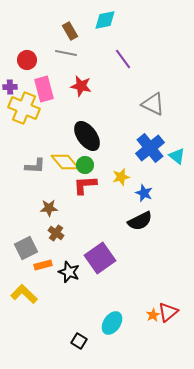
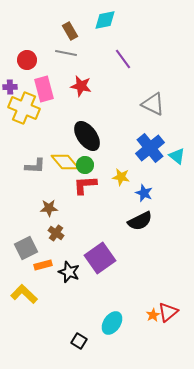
yellow star: rotated 24 degrees clockwise
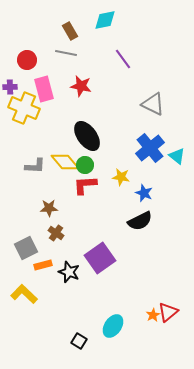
cyan ellipse: moved 1 px right, 3 px down
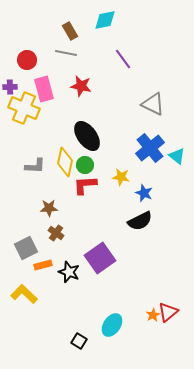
yellow diamond: rotated 52 degrees clockwise
cyan ellipse: moved 1 px left, 1 px up
